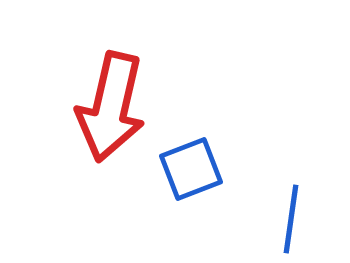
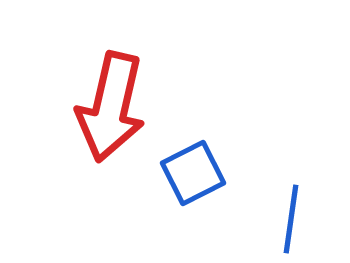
blue square: moved 2 px right, 4 px down; rotated 6 degrees counterclockwise
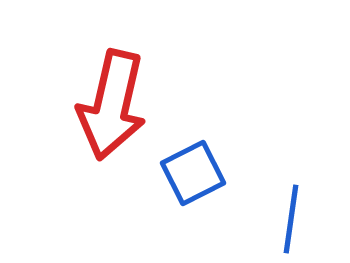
red arrow: moved 1 px right, 2 px up
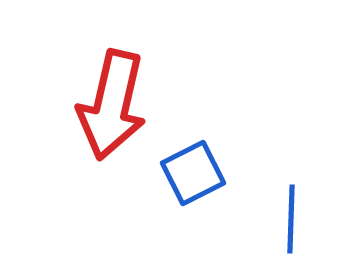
blue line: rotated 6 degrees counterclockwise
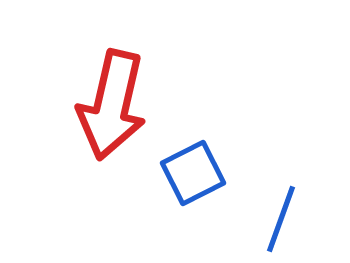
blue line: moved 10 px left; rotated 18 degrees clockwise
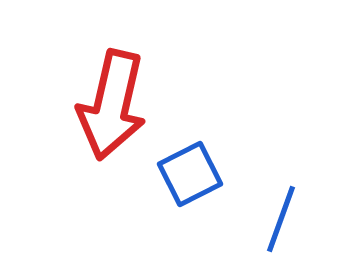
blue square: moved 3 px left, 1 px down
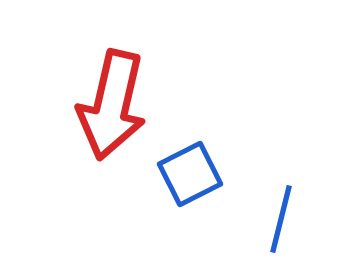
blue line: rotated 6 degrees counterclockwise
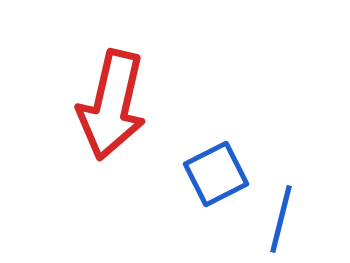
blue square: moved 26 px right
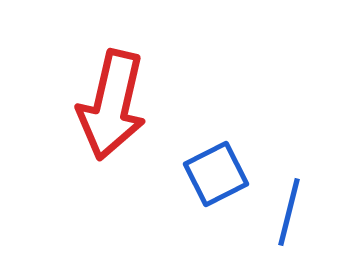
blue line: moved 8 px right, 7 px up
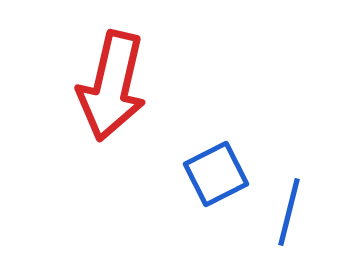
red arrow: moved 19 px up
